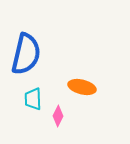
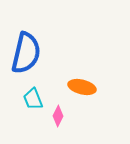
blue semicircle: moved 1 px up
cyan trapezoid: rotated 20 degrees counterclockwise
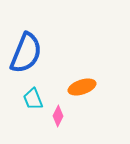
blue semicircle: rotated 9 degrees clockwise
orange ellipse: rotated 32 degrees counterclockwise
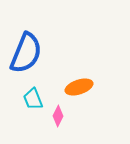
orange ellipse: moved 3 px left
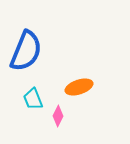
blue semicircle: moved 2 px up
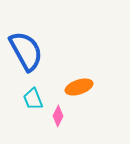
blue semicircle: rotated 51 degrees counterclockwise
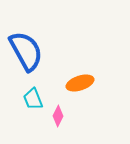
orange ellipse: moved 1 px right, 4 px up
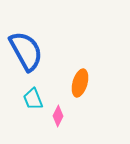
orange ellipse: rotated 56 degrees counterclockwise
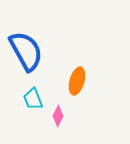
orange ellipse: moved 3 px left, 2 px up
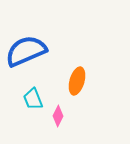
blue semicircle: rotated 84 degrees counterclockwise
